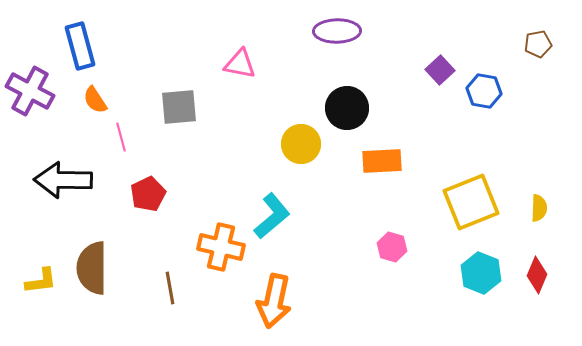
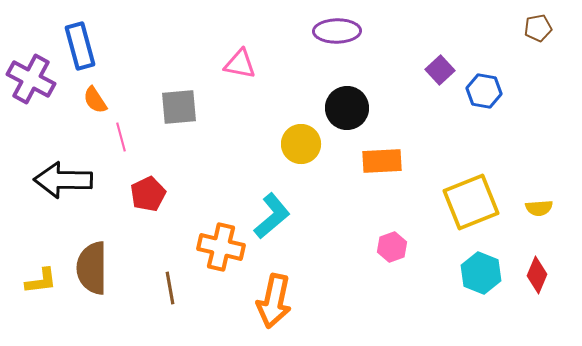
brown pentagon: moved 16 px up
purple cross: moved 1 px right, 12 px up
yellow semicircle: rotated 84 degrees clockwise
pink hexagon: rotated 24 degrees clockwise
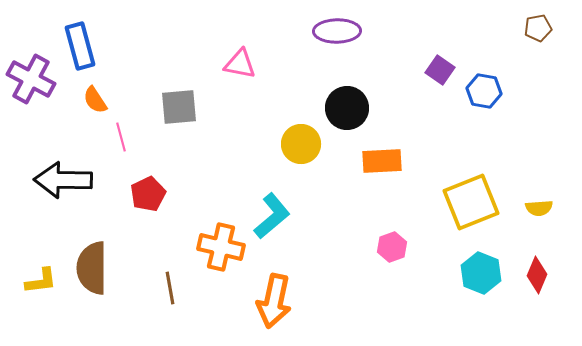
purple square: rotated 12 degrees counterclockwise
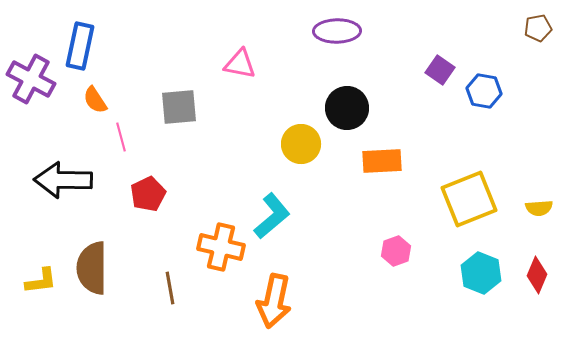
blue rectangle: rotated 27 degrees clockwise
yellow square: moved 2 px left, 3 px up
pink hexagon: moved 4 px right, 4 px down
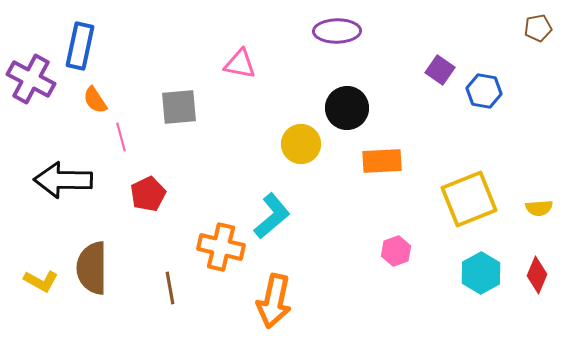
cyan hexagon: rotated 9 degrees clockwise
yellow L-shape: rotated 36 degrees clockwise
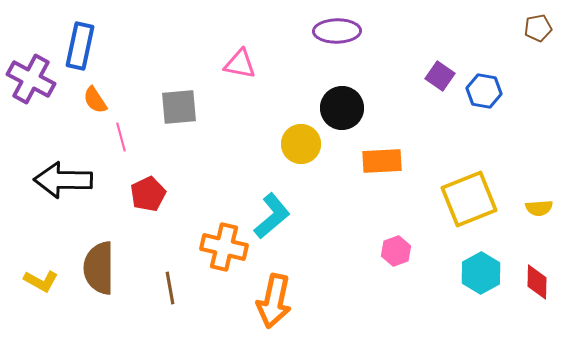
purple square: moved 6 px down
black circle: moved 5 px left
orange cross: moved 3 px right
brown semicircle: moved 7 px right
red diamond: moved 7 px down; rotated 21 degrees counterclockwise
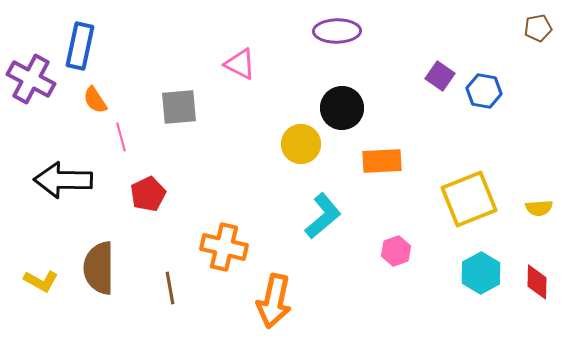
pink triangle: rotated 16 degrees clockwise
cyan L-shape: moved 51 px right
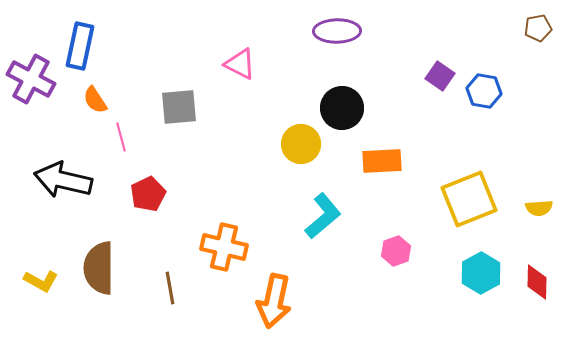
black arrow: rotated 12 degrees clockwise
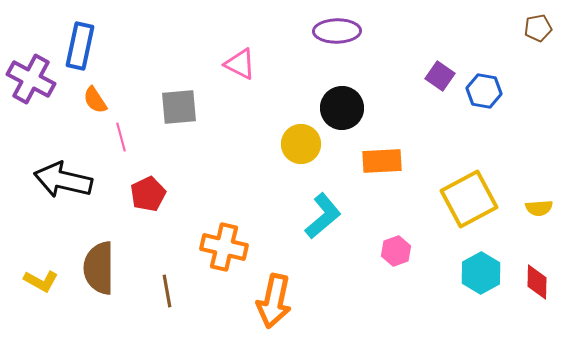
yellow square: rotated 6 degrees counterclockwise
brown line: moved 3 px left, 3 px down
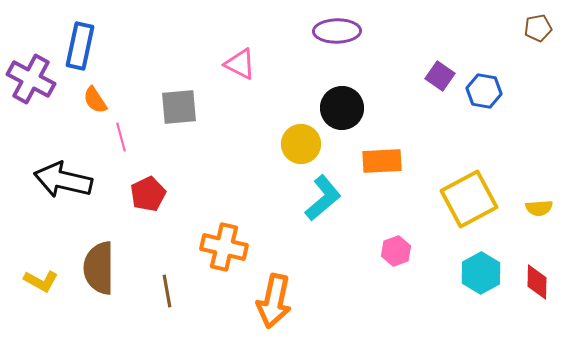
cyan L-shape: moved 18 px up
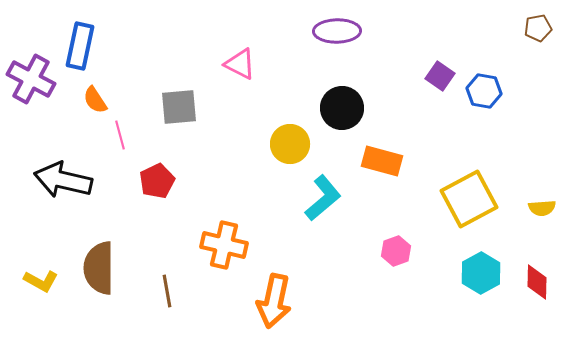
pink line: moved 1 px left, 2 px up
yellow circle: moved 11 px left
orange rectangle: rotated 18 degrees clockwise
red pentagon: moved 9 px right, 13 px up
yellow semicircle: moved 3 px right
orange cross: moved 2 px up
